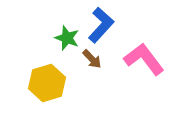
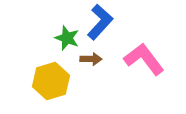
blue L-shape: moved 1 px left, 3 px up
brown arrow: moved 1 px left; rotated 45 degrees counterclockwise
yellow hexagon: moved 4 px right, 2 px up
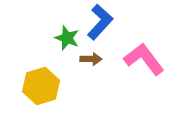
yellow hexagon: moved 10 px left, 5 px down
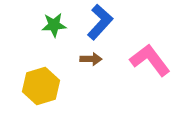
green star: moved 13 px left, 13 px up; rotated 25 degrees counterclockwise
pink L-shape: moved 6 px right, 1 px down
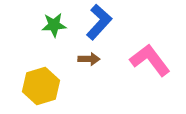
blue L-shape: moved 1 px left
brown arrow: moved 2 px left
